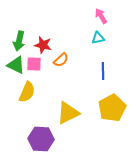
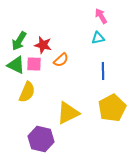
green arrow: rotated 18 degrees clockwise
purple hexagon: rotated 10 degrees clockwise
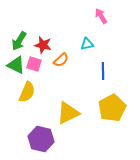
cyan triangle: moved 11 px left, 6 px down
pink square: rotated 14 degrees clockwise
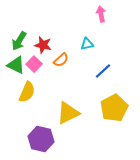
pink arrow: moved 2 px up; rotated 21 degrees clockwise
pink square: rotated 28 degrees clockwise
blue line: rotated 48 degrees clockwise
yellow pentagon: moved 2 px right
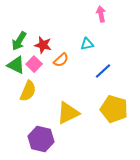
yellow semicircle: moved 1 px right, 1 px up
yellow pentagon: moved 1 px down; rotated 28 degrees counterclockwise
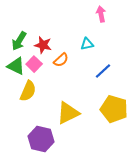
green triangle: moved 1 px down
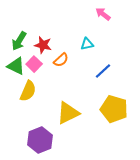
pink arrow: moved 2 px right; rotated 42 degrees counterclockwise
purple hexagon: moved 1 px left, 1 px down; rotated 25 degrees clockwise
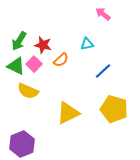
yellow semicircle: rotated 90 degrees clockwise
purple hexagon: moved 18 px left, 4 px down
